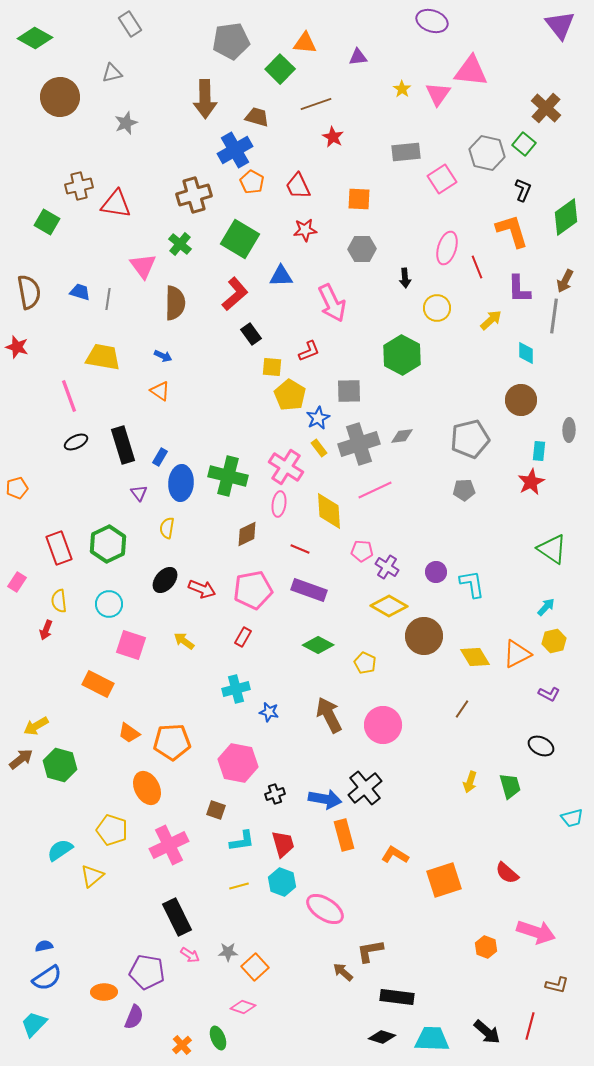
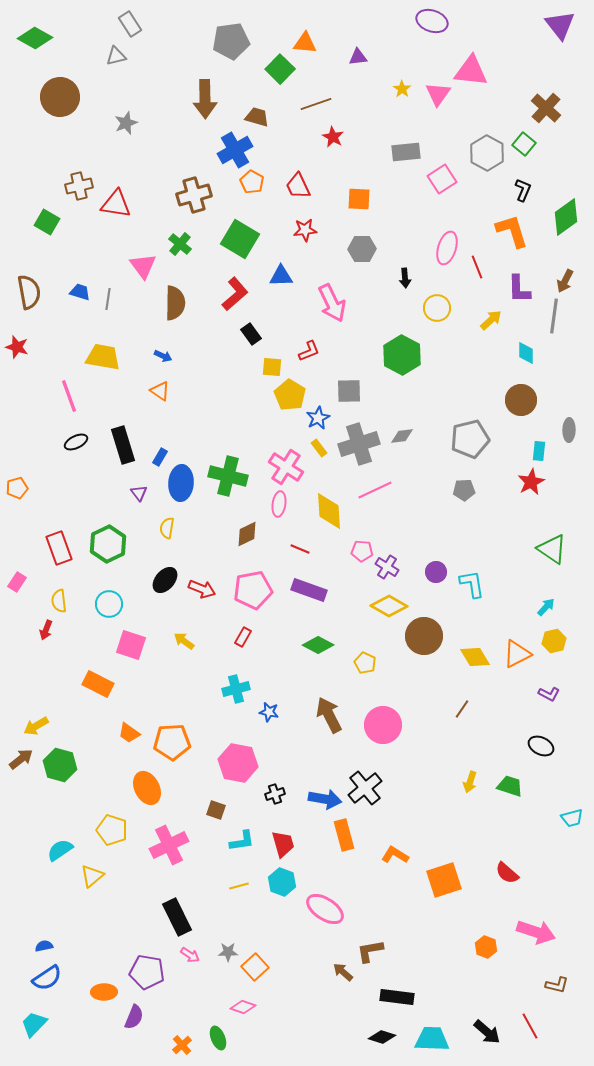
gray triangle at (112, 73): moved 4 px right, 17 px up
gray hexagon at (487, 153): rotated 16 degrees clockwise
green trapezoid at (510, 786): rotated 56 degrees counterclockwise
red line at (530, 1026): rotated 44 degrees counterclockwise
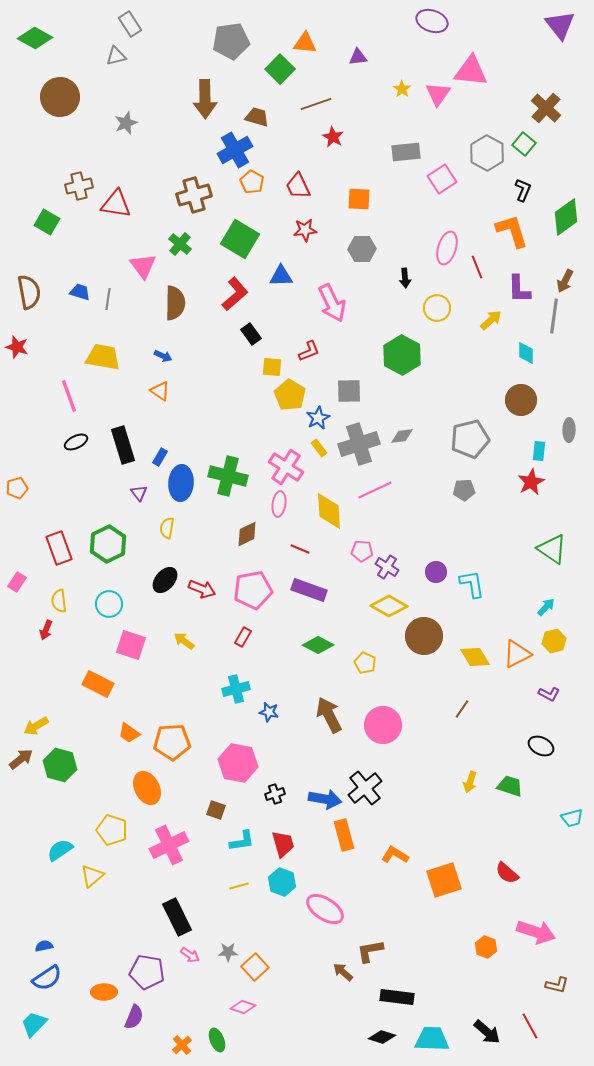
green ellipse at (218, 1038): moved 1 px left, 2 px down
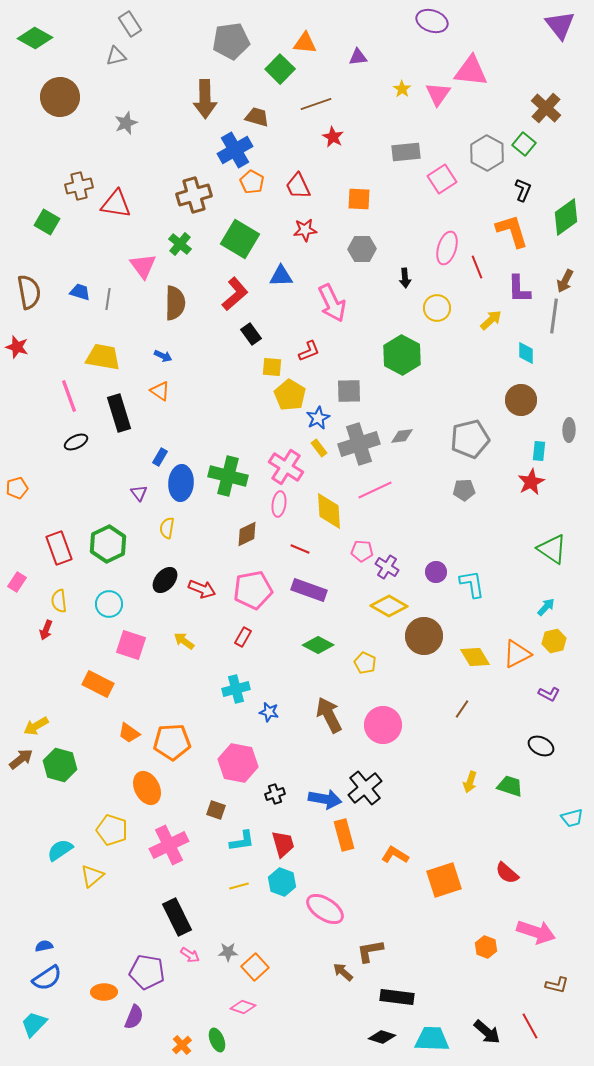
black rectangle at (123, 445): moved 4 px left, 32 px up
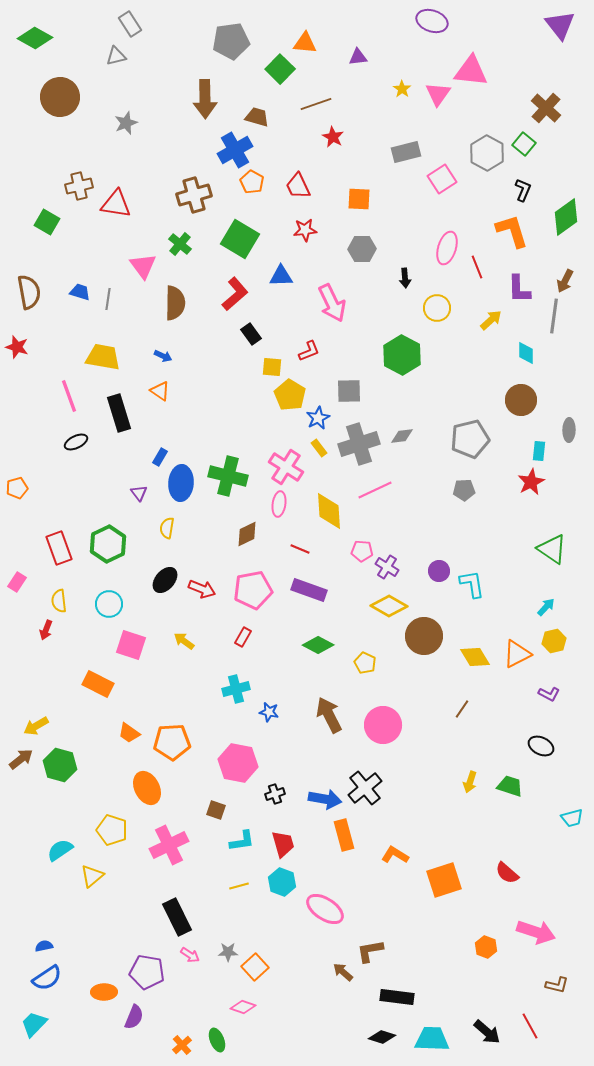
gray rectangle at (406, 152): rotated 8 degrees counterclockwise
purple circle at (436, 572): moved 3 px right, 1 px up
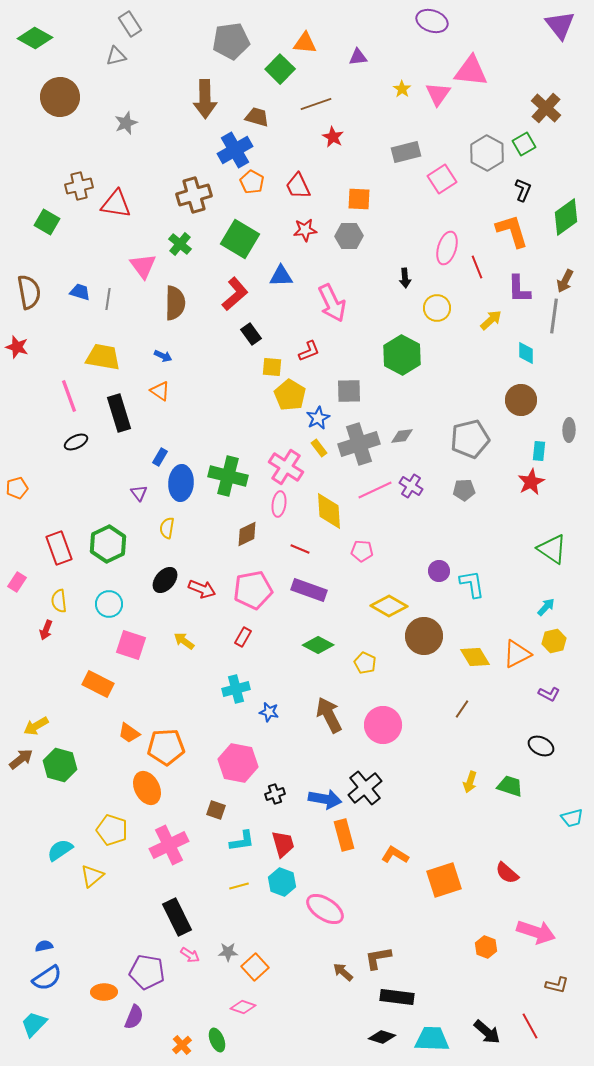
green square at (524, 144): rotated 20 degrees clockwise
gray hexagon at (362, 249): moved 13 px left, 13 px up
purple cross at (387, 567): moved 24 px right, 81 px up
orange pentagon at (172, 742): moved 6 px left, 5 px down
brown L-shape at (370, 951): moved 8 px right, 7 px down
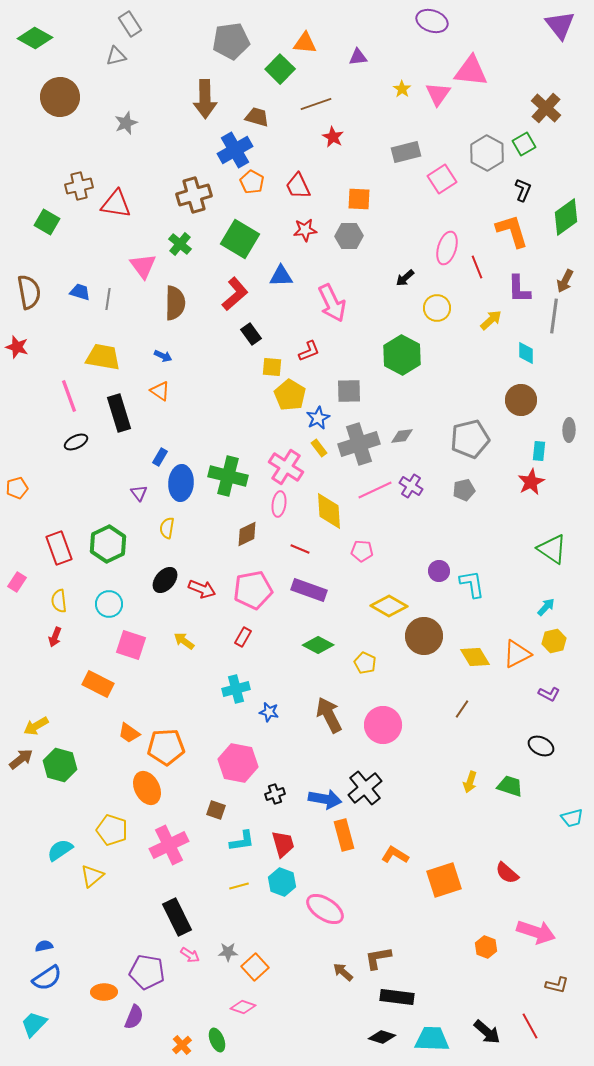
black arrow at (405, 278): rotated 54 degrees clockwise
gray pentagon at (464, 490): rotated 10 degrees counterclockwise
red arrow at (46, 630): moved 9 px right, 7 px down
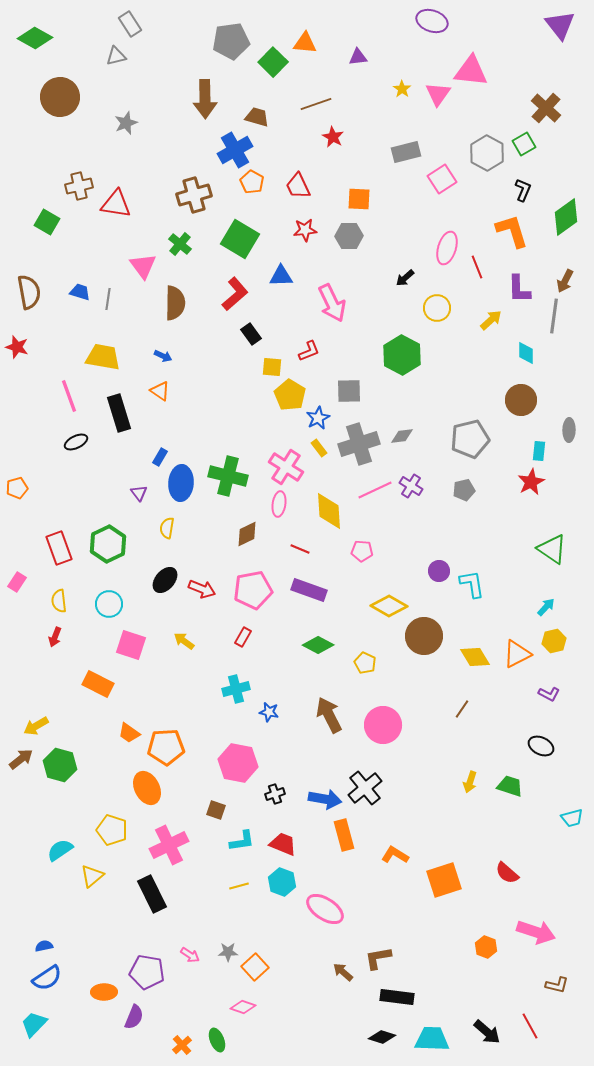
green square at (280, 69): moved 7 px left, 7 px up
red trapezoid at (283, 844): rotated 52 degrees counterclockwise
black rectangle at (177, 917): moved 25 px left, 23 px up
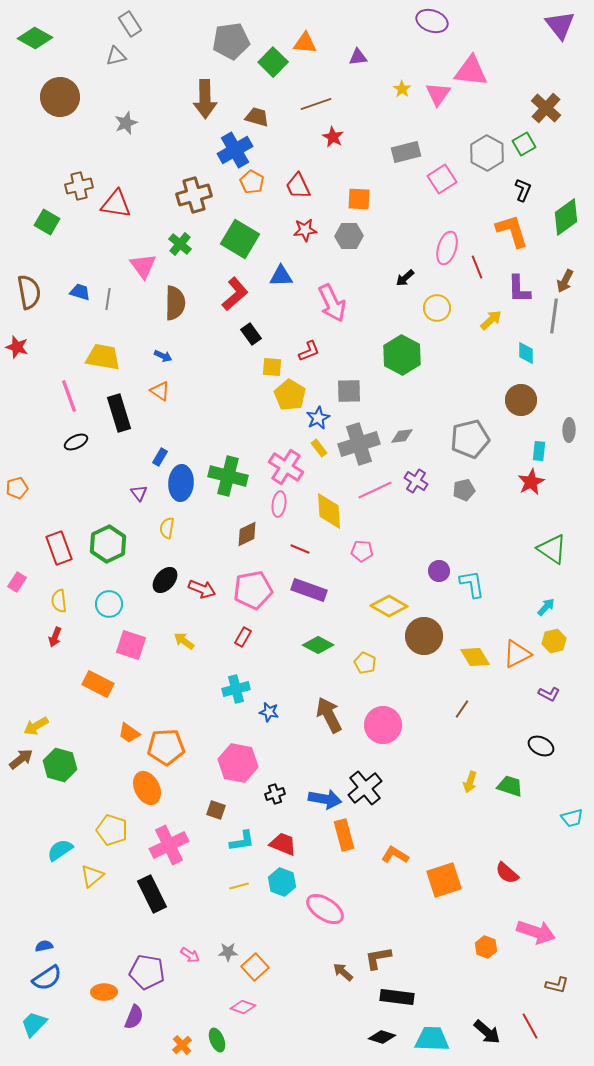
purple cross at (411, 486): moved 5 px right, 5 px up
